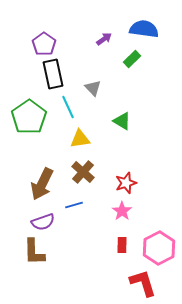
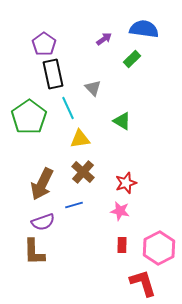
cyan line: moved 1 px down
pink star: moved 2 px left; rotated 24 degrees counterclockwise
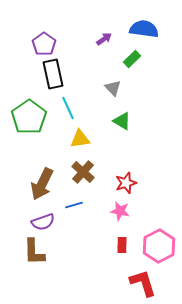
gray triangle: moved 20 px right
pink hexagon: moved 2 px up
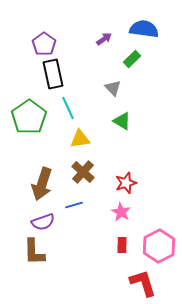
brown arrow: rotated 8 degrees counterclockwise
pink star: moved 1 px right, 1 px down; rotated 18 degrees clockwise
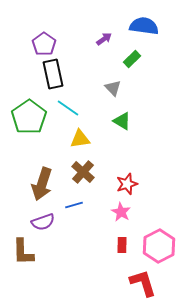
blue semicircle: moved 3 px up
cyan line: rotated 30 degrees counterclockwise
red star: moved 1 px right, 1 px down
brown L-shape: moved 11 px left
